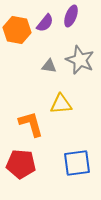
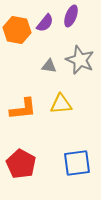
orange L-shape: moved 8 px left, 15 px up; rotated 100 degrees clockwise
red pentagon: rotated 24 degrees clockwise
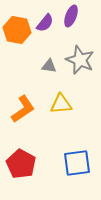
orange L-shape: rotated 28 degrees counterclockwise
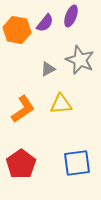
gray triangle: moved 1 px left, 3 px down; rotated 35 degrees counterclockwise
red pentagon: rotated 8 degrees clockwise
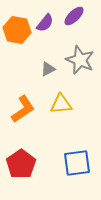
purple ellipse: moved 3 px right; rotated 25 degrees clockwise
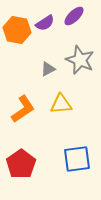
purple semicircle: rotated 18 degrees clockwise
blue square: moved 4 px up
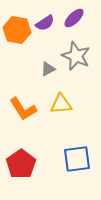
purple ellipse: moved 2 px down
gray star: moved 4 px left, 4 px up
orange L-shape: rotated 92 degrees clockwise
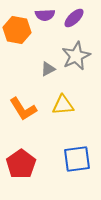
purple semicircle: moved 8 px up; rotated 30 degrees clockwise
gray star: rotated 24 degrees clockwise
yellow triangle: moved 2 px right, 1 px down
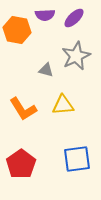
gray triangle: moved 2 px left, 1 px down; rotated 42 degrees clockwise
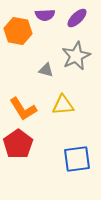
purple ellipse: moved 3 px right
orange hexagon: moved 1 px right, 1 px down
red pentagon: moved 3 px left, 20 px up
